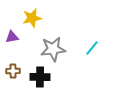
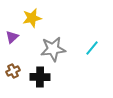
purple triangle: rotated 32 degrees counterclockwise
brown cross: rotated 24 degrees counterclockwise
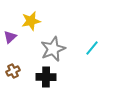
yellow star: moved 1 px left, 3 px down
purple triangle: moved 2 px left
gray star: rotated 15 degrees counterclockwise
black cross: moved 6 px right
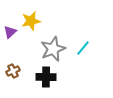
purple triangle: moved 5 px up
cyan line: moved 9 px left
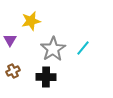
purple triangle: moved 8 px down; rotated 16 degrees counterclockwise
gray star: rotated 10 degrees counterclockwise
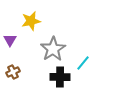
cyan line: moved 15 px down
brown cross: moved 1 px down
black cross: moved 14 px right
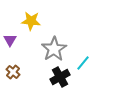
yellow star: rotated 18 degrees clockwise
gray star: moved 1 px right
brown cross: rotated 24 degrees counterclockwise
black cross: rotated 30 degrees counterclockwise
